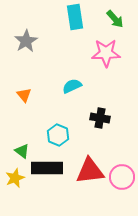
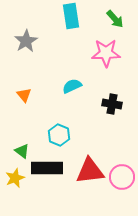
cyan rectangle: moved 4 px left, 1 px up
black cross: moved 12 px right, 14 px up
cyan hexagon: moved 1 px right
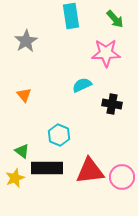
cyan semicircle: moved 10 px right, 1 px up
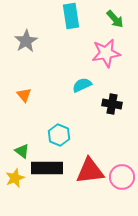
pink star: rotated 8 degrees counterclockwise
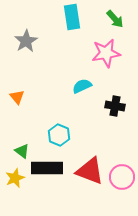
cyan rectangle: moved 1 px right, 1 px down
cyan semicircle: moved 1 px down
orange triangle: moved 7 px left, 2 px down
black cross: moved 3 px right, 2 px down
red triangle: rotated 28 degrees clockwise
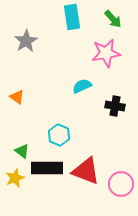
green arrow: moved 2 px left
orange triangle: rotated 14 degrees counterclockwise
red triangle: moved 4 px left
pink circle: moved 1 px left, 7 px down
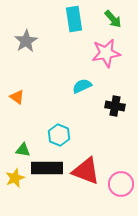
cyan rectangle: moved 2 px right, 2 px down
green triangle: moved 1 px right, 1 px up; rotated 28 degrees counterclockwise
